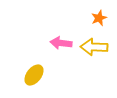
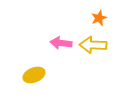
yellow arrow: moved 1 px left, 2 px up
yellow ellipse: rotated 30 degrees clockwise
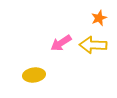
pink arrow: rotated 40 degrees counterclockwise
yellow ellipse: rotated 15 degrees clockwise
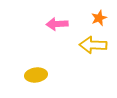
pink arrow: moved 4 px left, 19 px up; rotated 30 degrees clockwise
yellow ellipse: moved 2 px right
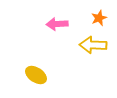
yellow ellipse: rotated 40 degrees clockwise
